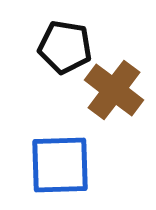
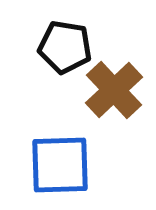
brown cross: rotated 10 degrees clockwise
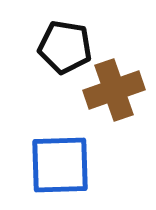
brown cross: rotated 24 degrees clockwise
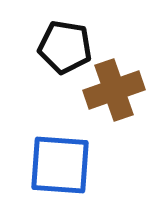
blue square: rotated 6 degrees clockwise
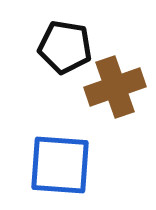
brown cross: moved 1 px right, 3 px up
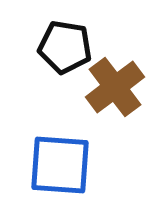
brown cross: rotated 18 degrees counterclockwise
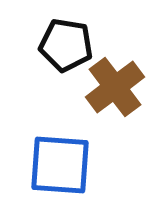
black pentagon: moved 1 px right, 2 px up
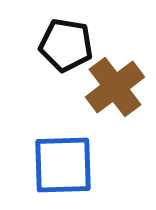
blue square: moved 3 px right; rotated 6 degrees counterclockwise
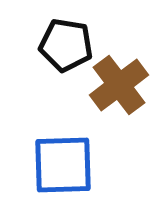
brown cross: moved 4 px right, 2 px up
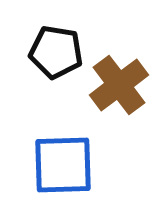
black pentagon: moved 10 px left, 7 px down
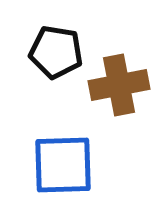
brown cross: rotated 26 degrees clockwise
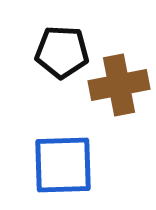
black pentagon: moved 6 px right; rotated 6 degrees counterclockwise
